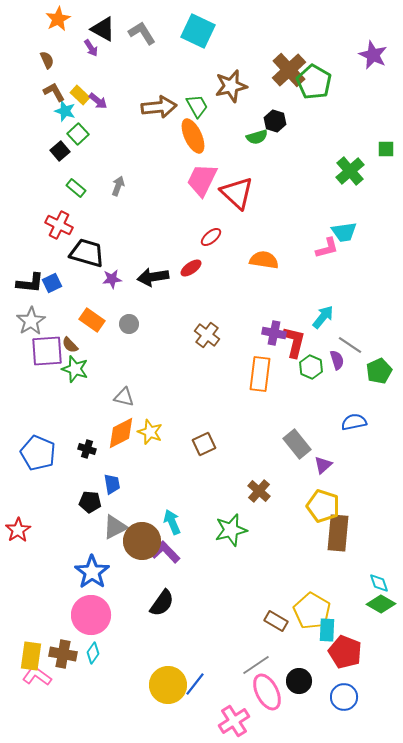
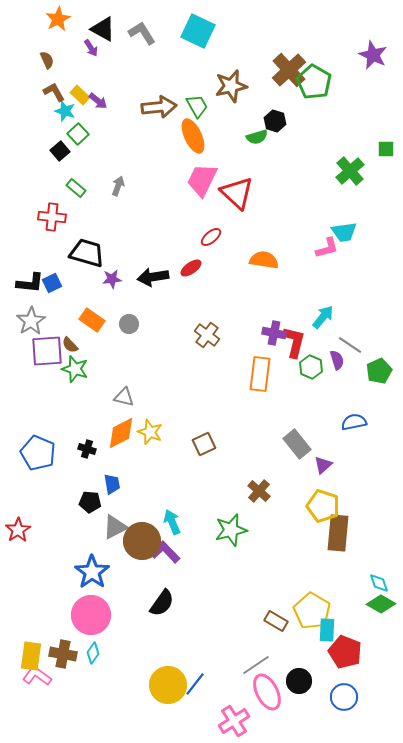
red cross at (59, 225): moved 7 px left, 8 px up; rotated 20 degrees counterclockwise
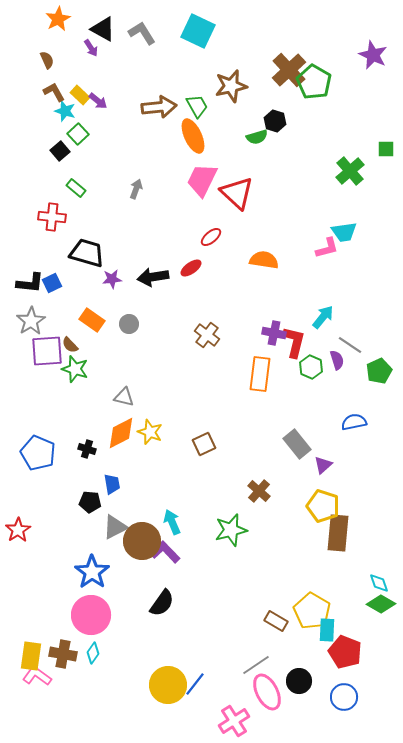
gray arrow at (118, 186): moved 18 px right, 3 px down
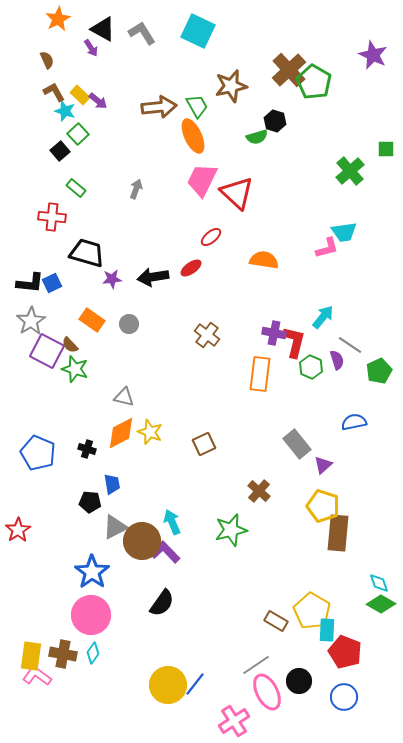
purple square at (47, 351): rotated 32 degrees clockwise
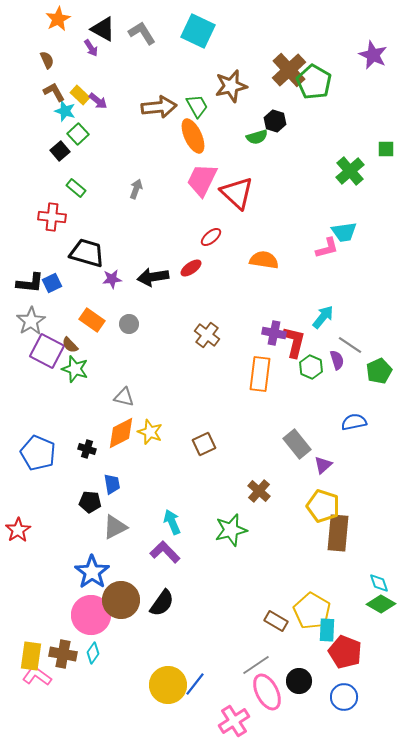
brown circle at (142, 541): moved 21 px left, 59 px down
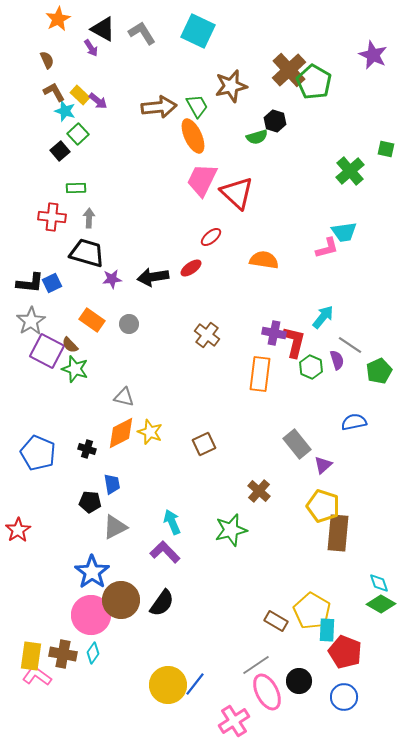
green square at (386, 149): rotated 12 degrees clockwise
green rectangle at (76, 188): rotated 42 degrees counterclockwise
gray arrow at (136, 189): moved 47 px left, 29 px down; rotated 18 degrees counterclockwise
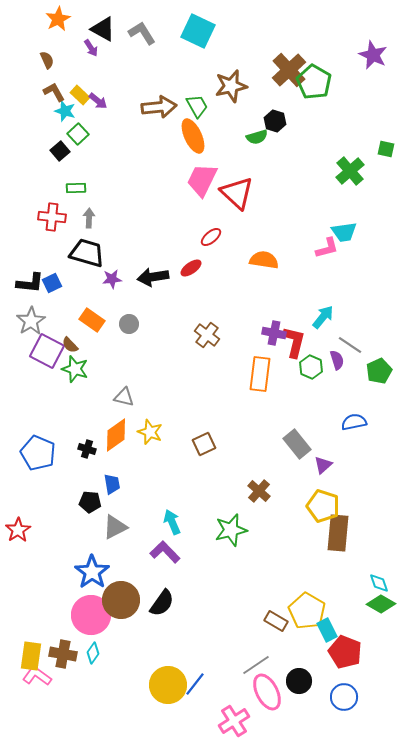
orange diamond at (121, 433): moved 5 px left, 2 px down; rotated 8 degrees counterclockwise
yellow pentagon at (312, 611): moved 5 px left
cyan rectangle at (327, 630): rotated 30 degrees counterclockwise
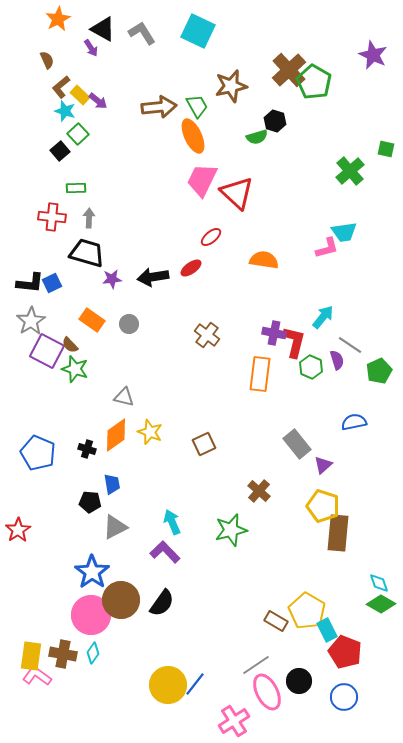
brown L-shape at (54, 92): moved 7 px right, 5 px up; rotated 100 degrees counterclockwise
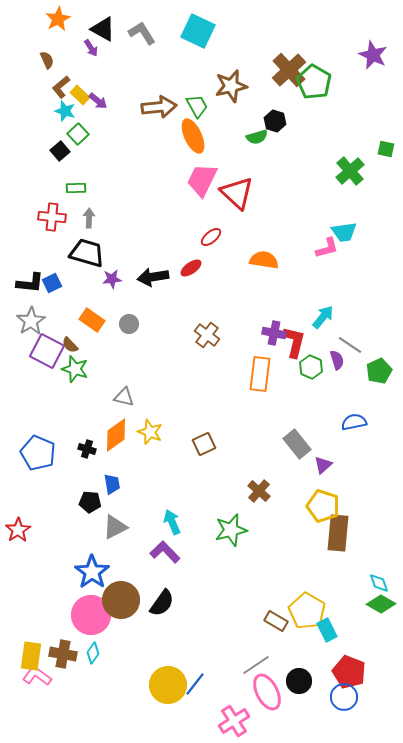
red pentagon at (345, 652): moved 4 px right, 20 px down
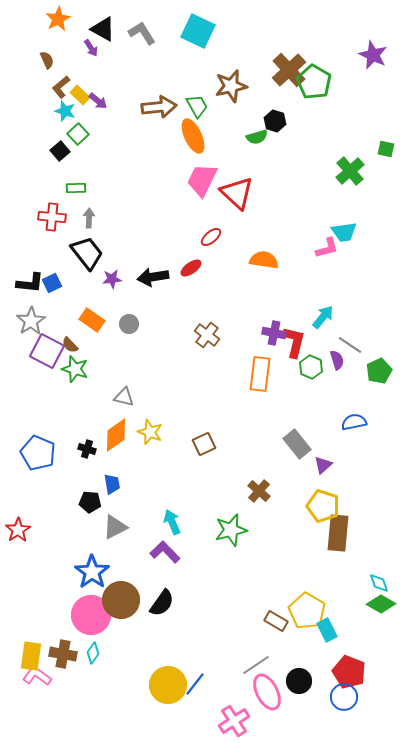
black trapezoid at (87, 253): rotated 36 degrees clockwise
